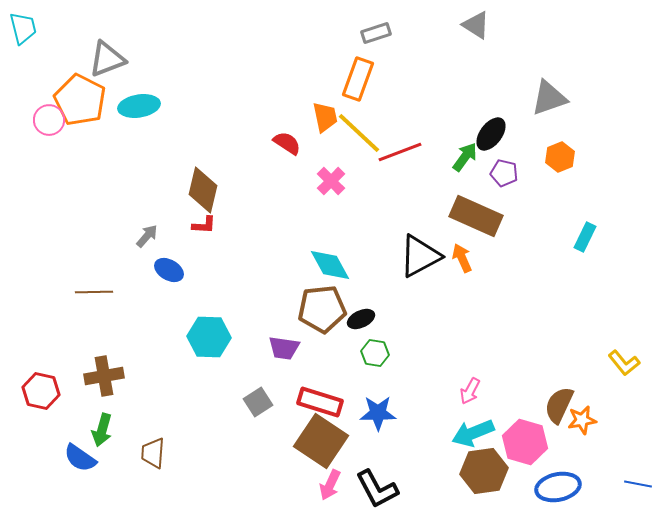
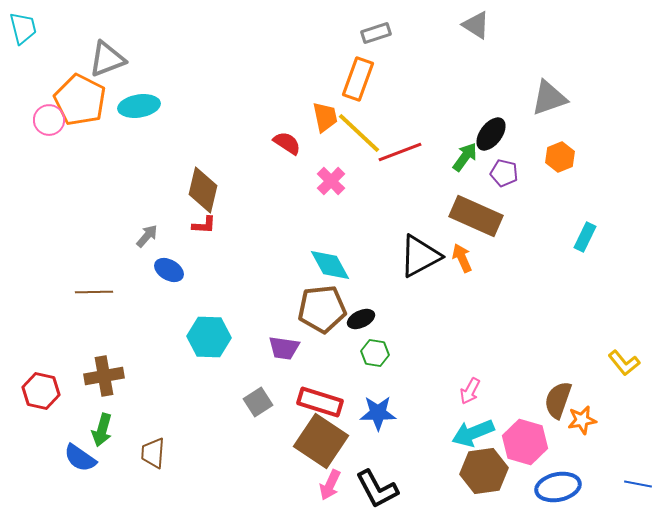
brown semicircle at (559, 405): moved 1 px left, 5 px up; rotated 6 degrees counterclockwise
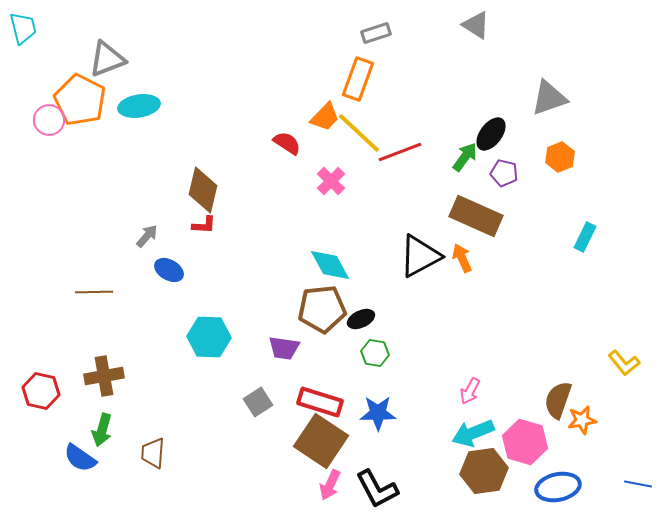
orange trapezoid at (325, 117): rotated 56 degrees clockwise
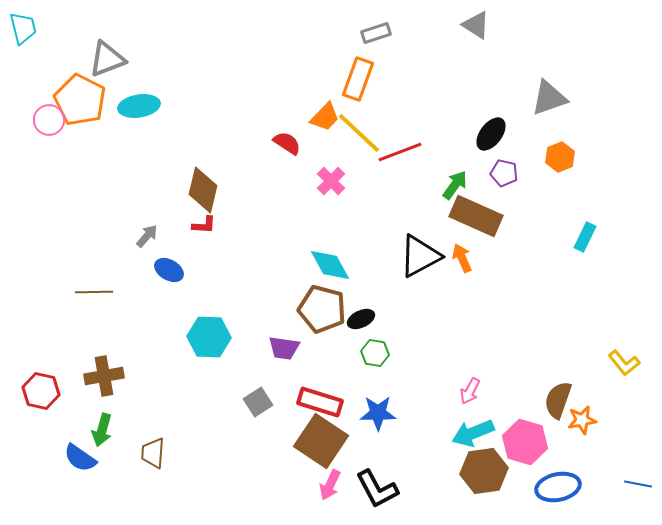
green arrow at (465, 157): moved 10 px left, 28 px down
brown pentagon at (322, 309): rotated 21 degrees clockwise
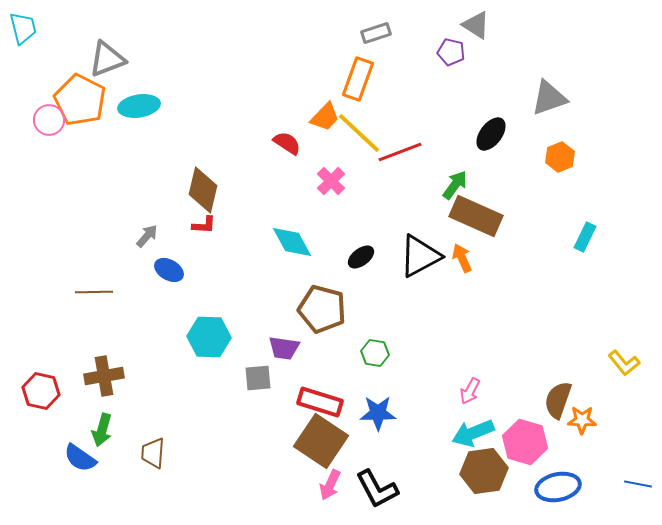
purple pentagon at (504, 173): moved 53 px left, 121 px up
cyan diamond at (330, 265): moved 38 px left, 23 px up
black ellipse at (361, 319): moved 62 px up; rotated 12 degrees counterclockwise
gray square at (258, 402): moved 24 px up; rotated 28 degrees clockwise
orange star at (582, 420): rotated 12 degrees clockwise
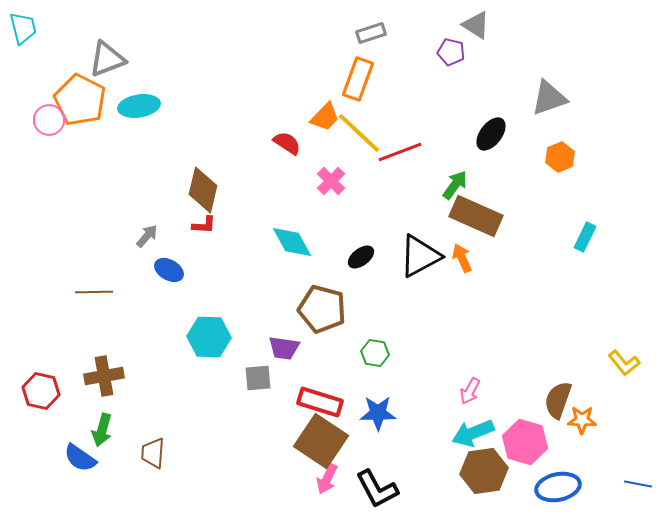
gray rectangle at (376, 33): moved 5 px left
pink arrow at (330, 485): moved 3 px left, 6 px up
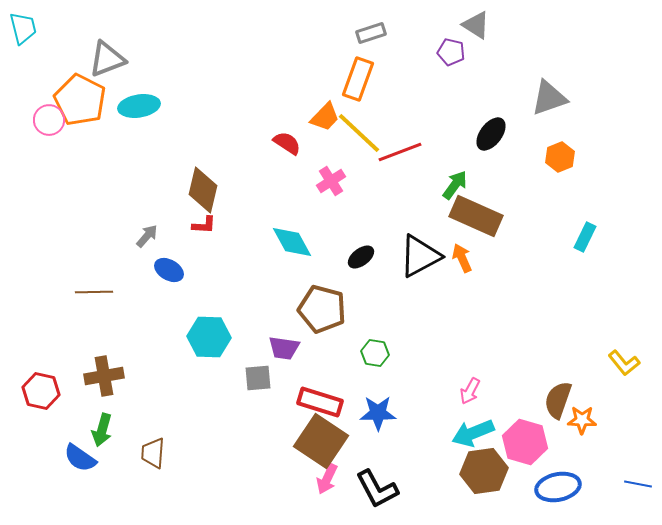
pink cross at (331, 181): rotated 12 degrees clockwise
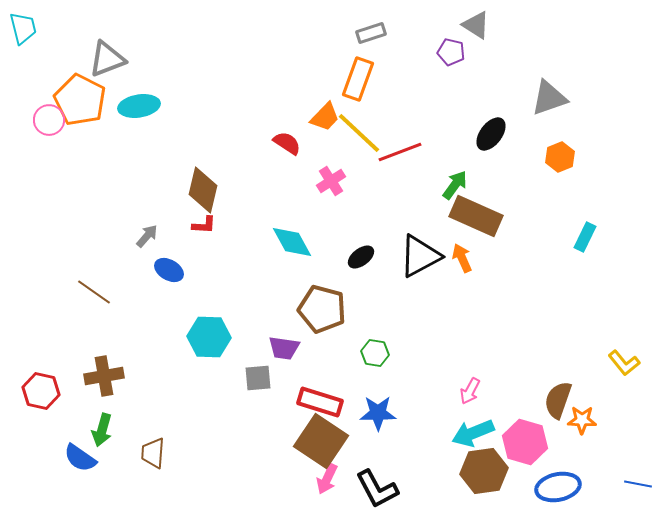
brown line at (94, 292): rotated 36 degrees clockwise
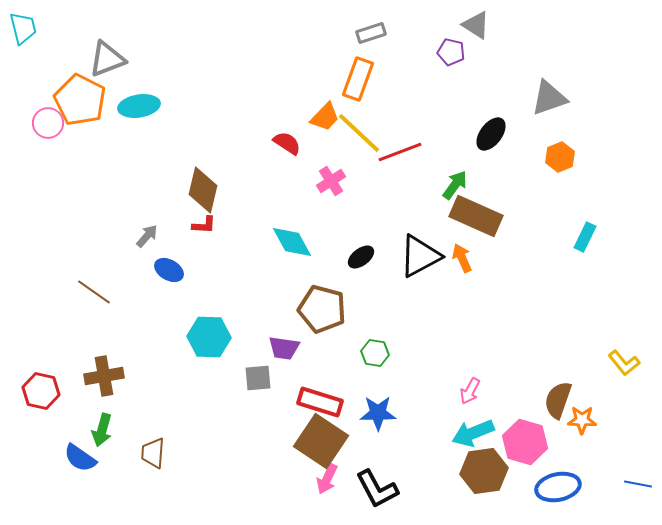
pink circle at (49, 120): moved 1 px left, 3 px down
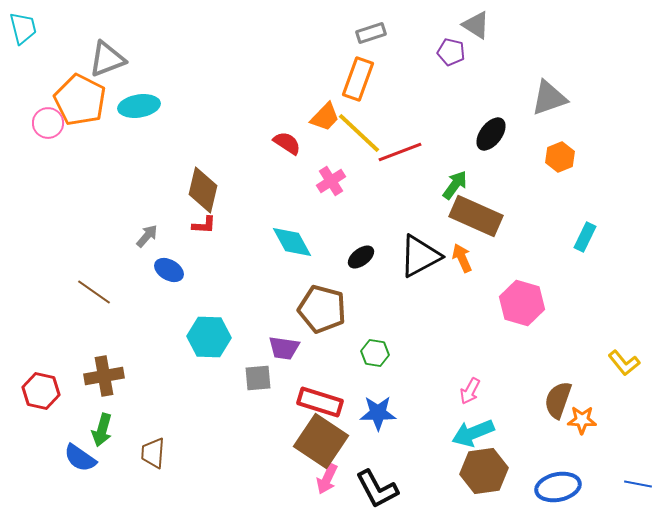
pink hexagon at (525, 442): moved 3 px left, 139 px up
